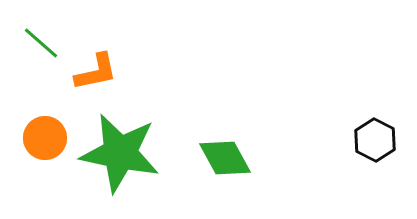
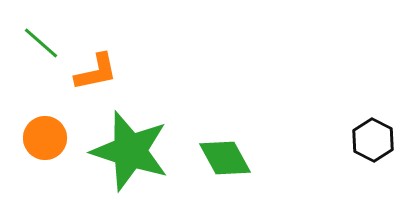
black hexagon: moved 2 px left
green star: moved 10 px right, 2 px up; rotated 6 degrees clockwise
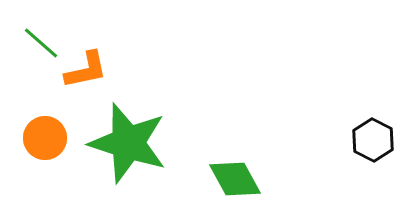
orange L-shape: moved 10 px left, 2 px up
green star: moved 2 px left, 8 px up
green diamond: moved 10 px right, 21 px down
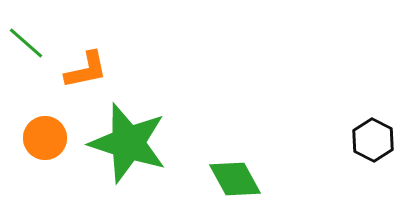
green line: moved 15 px left
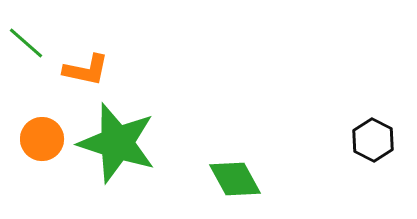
orange L-shape: rotated 24 degrees clockwise
orange circle: moved 3 px left, 1 px down
green star: moved 11 px left
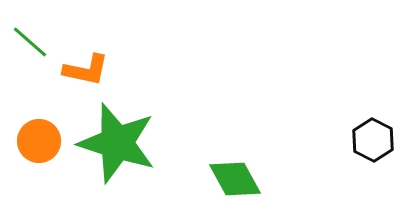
green line: moved 4 px right, 1 px up
orange circle: moved 3 px left, 2 px down
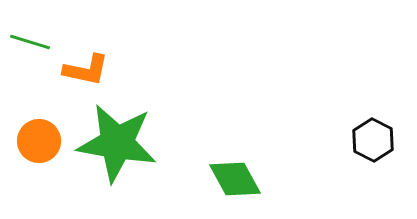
green line: rotated 24 degrees counterclockwise
green star: rotated 8 degrees counterclockwise
